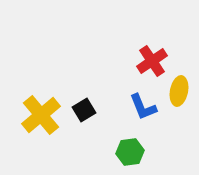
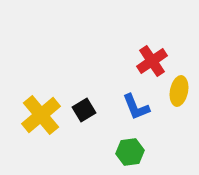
blue L-shape: moved 7 px left
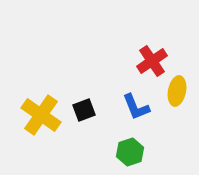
yellow ellipse: moved 2 px left
black square: rotated 10 degrees clockwise
yellow cross: rotated 15 degrees counterclockwise
green hexagon: rotated 12 degrees counterclockwise
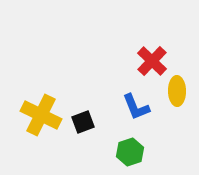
red cross: rotated 12 degrees counterclockwise
yellow ellipse: rotated 12 degrees counterclockwise
black square: moved 1 px left, 12 px down
yellow cross: rotated 9 degrees counterclockwise
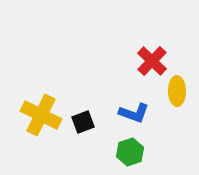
blue L-shape: moved 2 px left, 6 px down; rotated 48 degrees counterclockwise
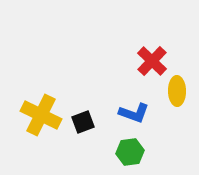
green hexagon: rotated 12 degrees clockwise
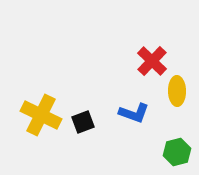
green hexagon: moved 47 px right; rotated 8 degrees counterclockwise
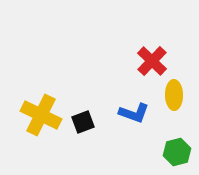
yellow ellipse: moved 3 px left, 4 px down
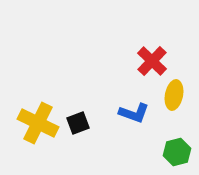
yellow ellipse: rotated 12 degrees clockwise
yellow cross: moved 3 px left, 8 px down
black square: moved 5 px left, 1 px down
